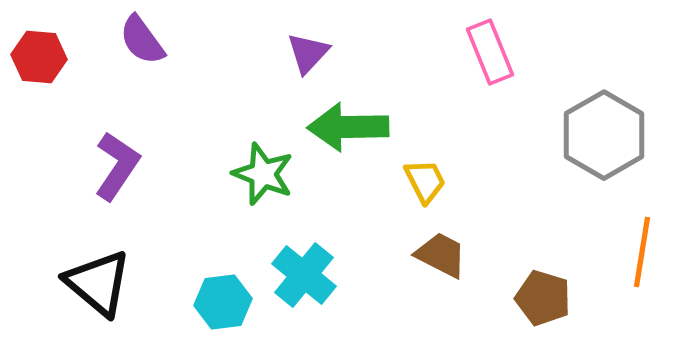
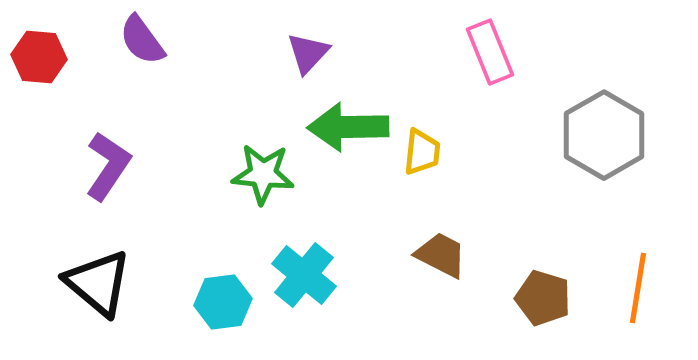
purple L-shape: moved 9 px left
green star: rotated 16 degrees counterclockwise
yellow trapezoid: moved 3 px left, 29 px up; rotated 33 degrees clockwise
orange line: moved 4 px left, 36 px down
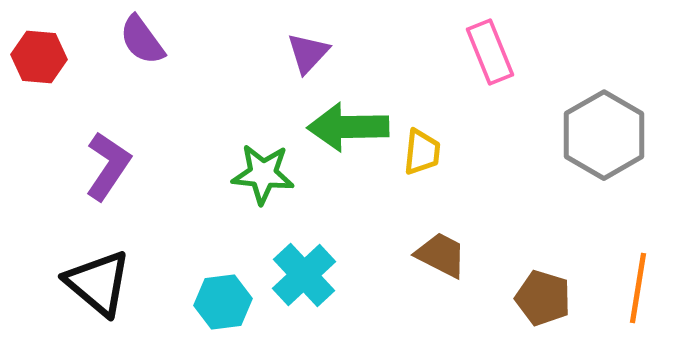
cyan cross: rotated 8 degrees clockwise
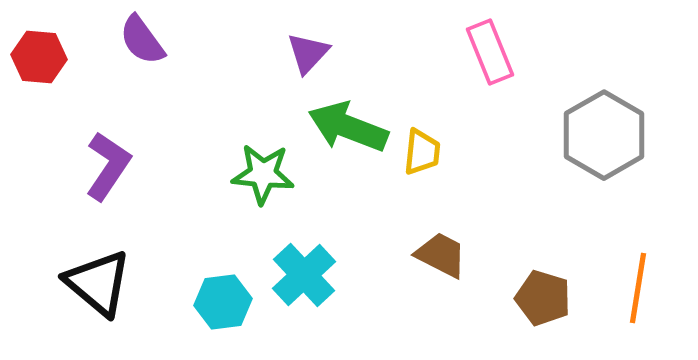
green arrow: rotated 22 degrees clockwise
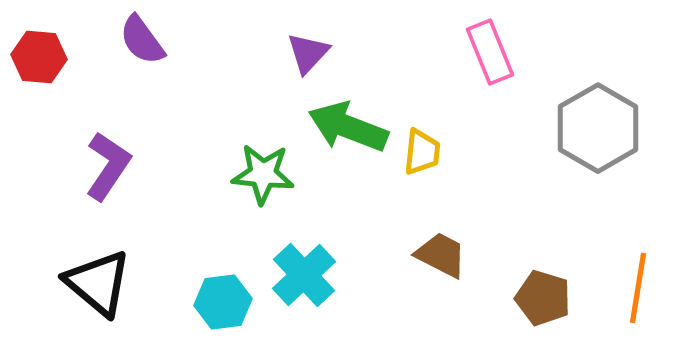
gray hexagon: moved 6 px left, 7 px up
